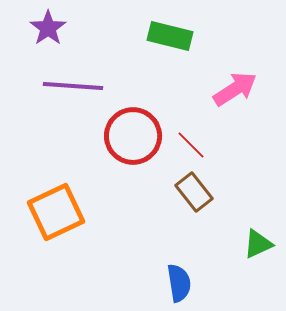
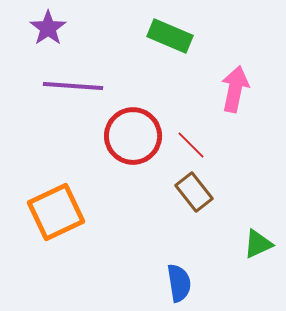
green rectangle: rotated 9 degrees clockwise
pink arrow: rotated 45 degrees counterclockwise
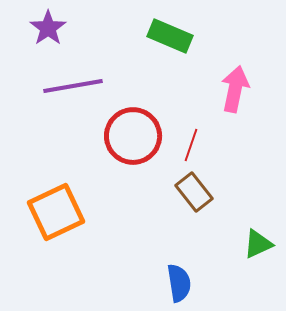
purple line: rotated 14 degrees counterclockwise
red line: rotated 64 degrees clockwise
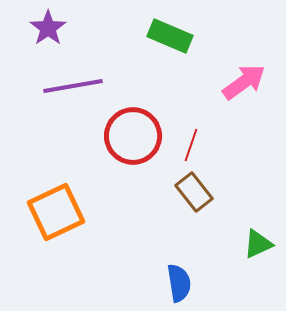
pink arrow: moved 9 px right, 7 px up; rotated 42 degrees clockwise
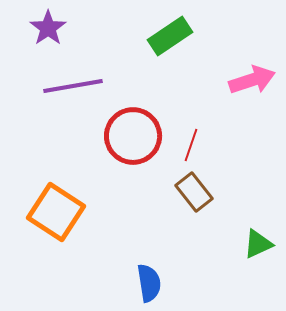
green rectangle: rotated 57 degrees counterclockwise
pink arrow: moved 8 px right, 2 px up; rotated 18 degrees clockwise
orange square: rotated 32 degrees counterclockwise
blue semicircle: moved 30 px left
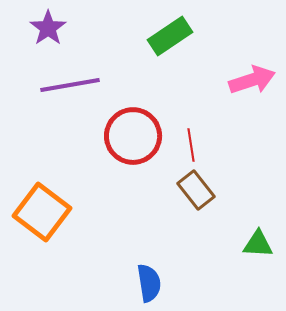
purple line: moved 3 px left, 1 px up
red line: rotated 28 degrees counterclockwise
brown rectangle: moved 2 px right, 2 px up
orange square: moved 14 px left; rotated 4 degrees clockwise
green triangle: rotated 28 degrees clockwise
